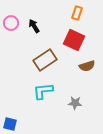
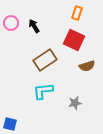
gray star: rotated 16 degrees counterclockwise
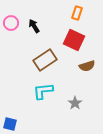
gray star: rotated 24 degrees counterclockwise
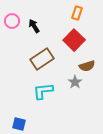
pink circle: moved 1 px right, 2 px up
red square: rotated 20 degrees clockwise
brown rectangle: moved 3 px left, 1 px up
gray star: moved 21 px up
blue square: moved 9 px right
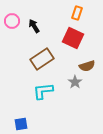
red square: moved 1 px left, 2 px up; rotated 20 degrees counterclockwise
blue square: moved 2 px right; rotated 24 degrees counterclockwise
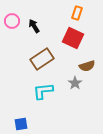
gray star: moved 1 px down
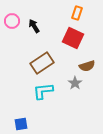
brown rectangle: moved 4 px down
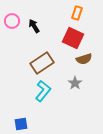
brown semicircle: moved 3 px left, 7 px up
cyan L-shape: rotated 135 degrees clockwise
